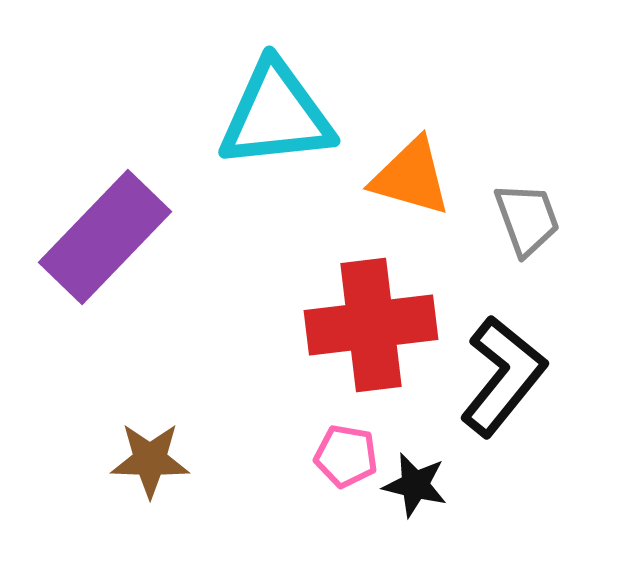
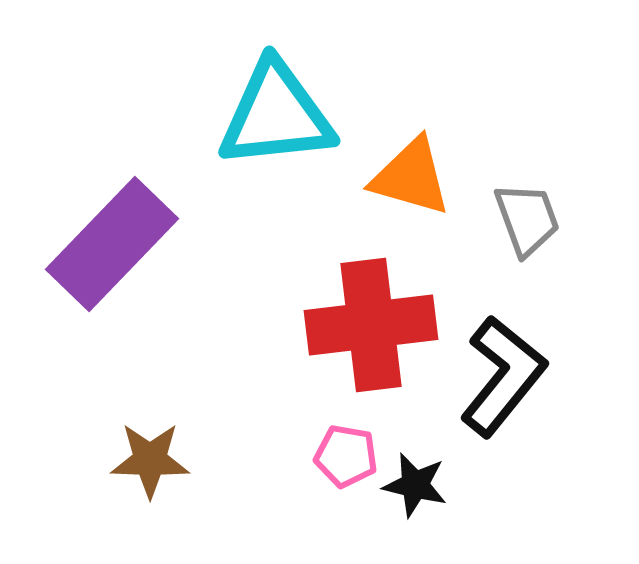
purple rectangle: moved 7 px right, 7 px down
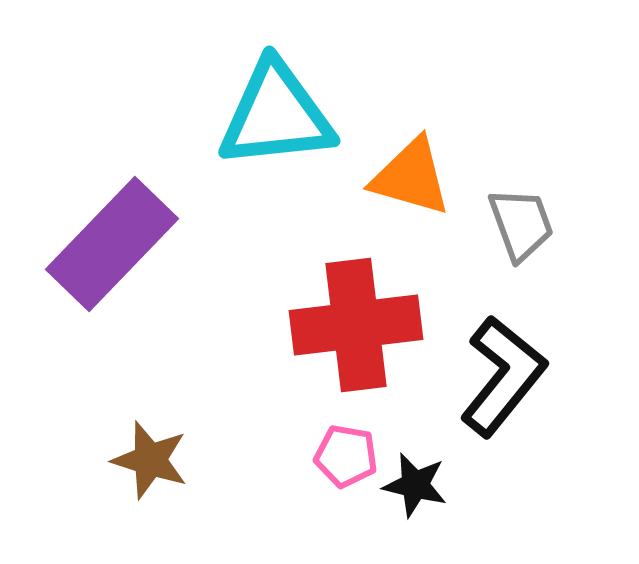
gray trapezoid: moved 6 px left, 5 px down
red cross: moved 15 px left
brown star: rotated 16 degrees clockwise
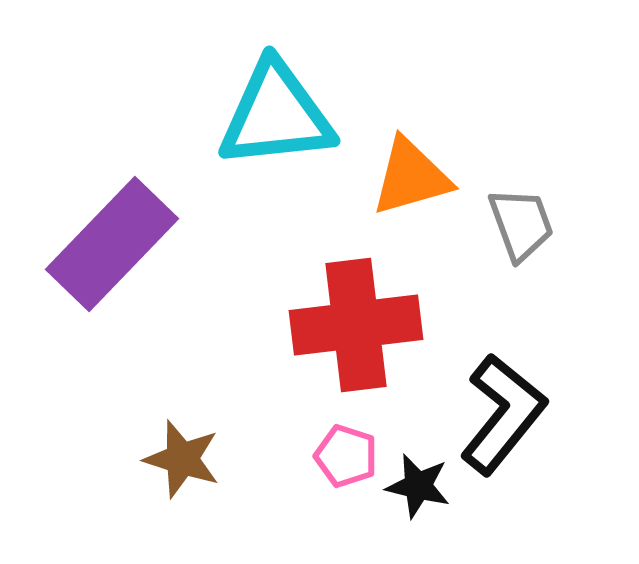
orange triangle: rotated 32 degrees counterclockwise
black L-shape: moved 38 px down
pink pentagon: rotated 8 degrees clockwise
brown star: moved 32 px right, 1 px up
black star: moved 3 px right, 1 px down
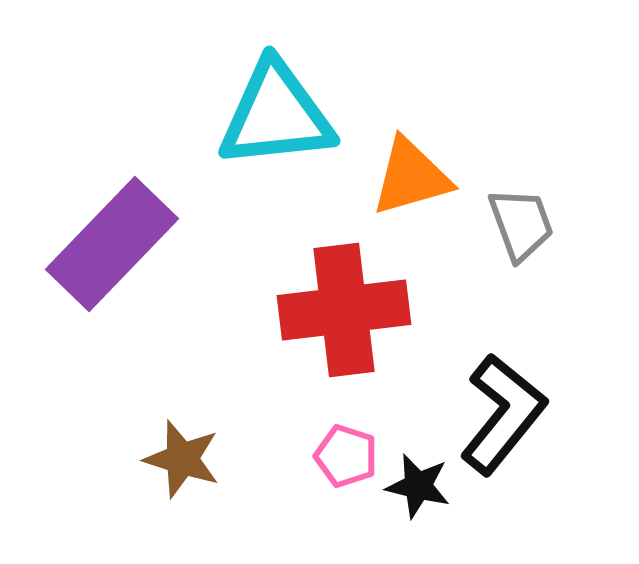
red cross: moved 12 px left, 15 px up
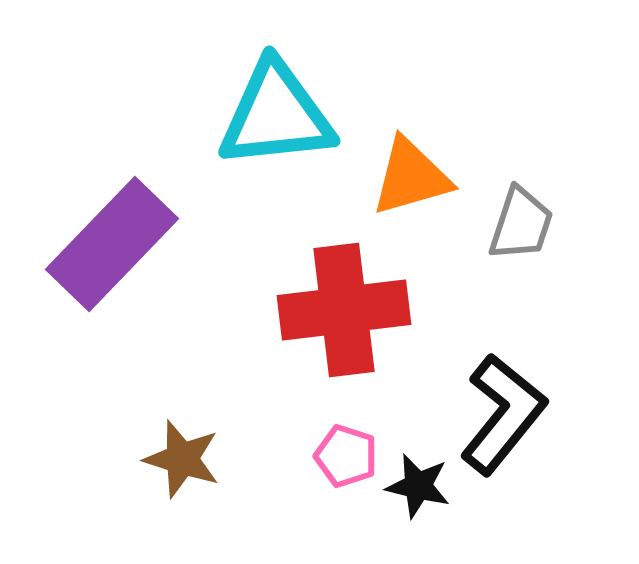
gray trapezoid: rotated 38 degrees clockwise
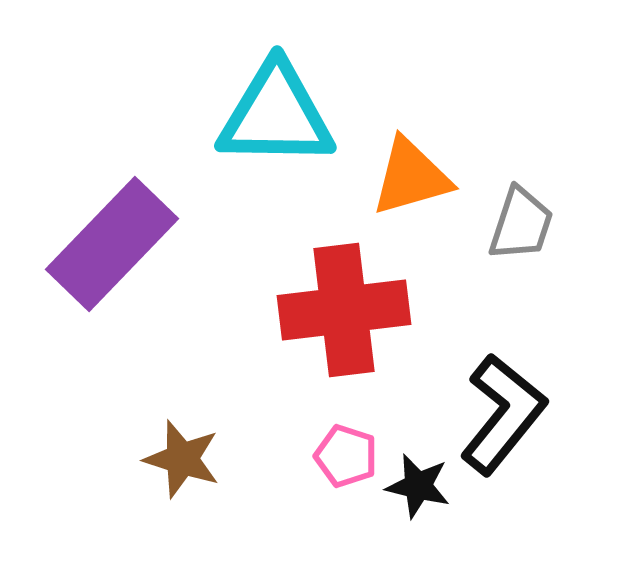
cyan triangle: rotated 7 degrees clockwise
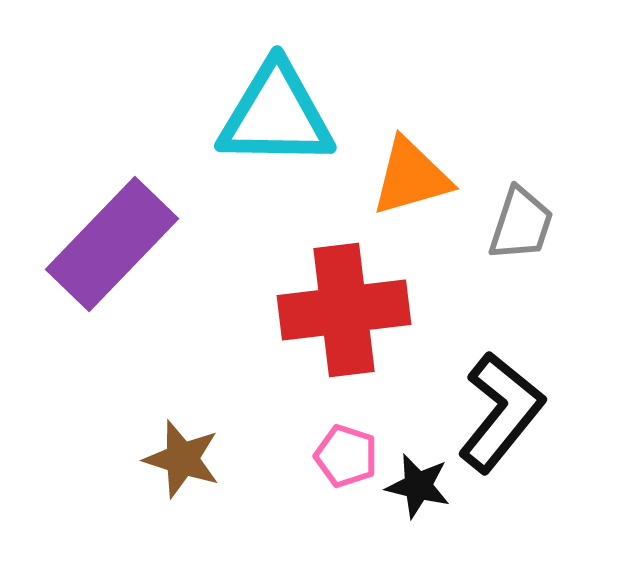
black L-shape: moved 2 px left, 2 px up
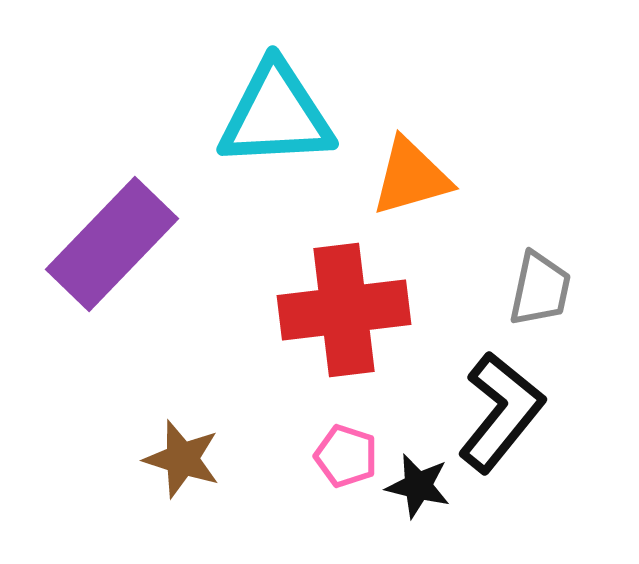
cyan triangle: rotated 4 degrees counterclockwise
gray trapezoid: moved 19 px right, 65 px down; rotated 6 degrees counterclockwise
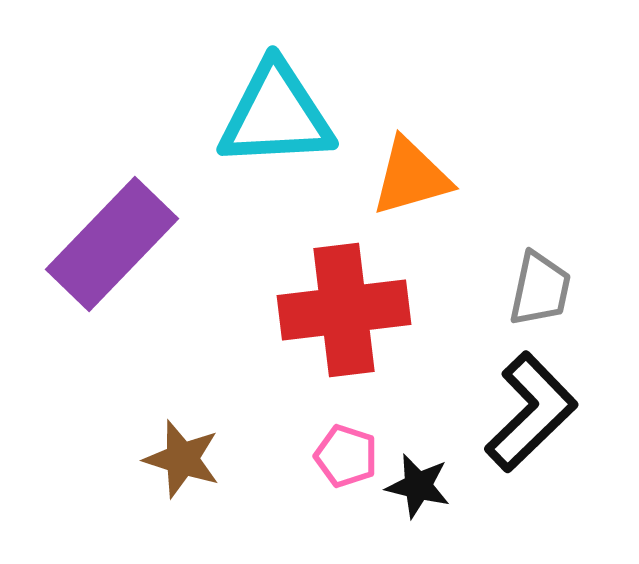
black L-shape: moved 30 px right; rotated 7 degrees clockwise
